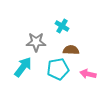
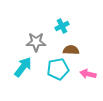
cyan cross: rotated 32 degrees clockwise
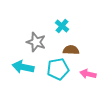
cyan cross: rotated 24 degrees counterclockwise
gray star: rotated 18 degrees clockwise
cyan arrow: rotated 115 degrees counterclockwise
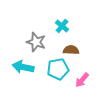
pink arrow: moved 6 px left, 6 px down; rotated 63 degrees counterclockwise
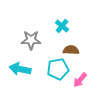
gray star: moved 5 px left, 2 px up; rotated 18 degrees counterclockwise
cyan arrow: moved 3 px left, 2 px down
pink arrow: moved 2 px left
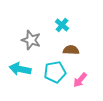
cyan cross: moved 1 px up
gray star: rotated 18 degrees clockwise
cyan pentagon: moved 3 px left, 3 px down
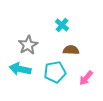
gray star: moved 3 px left, 5 px down; rotated 24 degrees clockwise
pink arrow: moved 6 px right, 2 px up
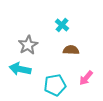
cyan pentagon: moved 13 px down
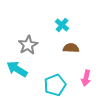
brown semicircle: moved 2 px up
cyan arrow: moved 3 px left; rotated 20 degrees clockwise
pink arrow: rotated 28 degrees counterclockwise
cyan pentagon: rotated 10 degrees counterclockwise
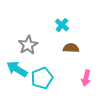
cyan pentagon: moved 13 px left, 7 px up
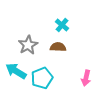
brown semicircle: moved 13 px left, 1 px up
cyan arrow: moved 1 px left, 2 px down
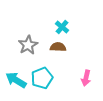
cyan cross: moved 2 px down
cyan arrow: moved 9 px down
